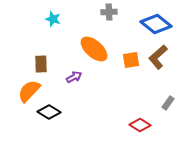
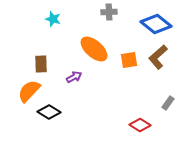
orange square: moved 2 px left
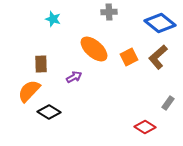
blue diamond: moved 4 px right, 1 px up
orange square: moved 3 px up; rotated 18 degrees counterclockwise
red diamond: moved 5 px right, 2 px down
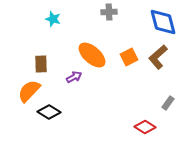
blue diamond: moved 3 px right, 1 px up; rotated 36 degrees clockwise
orange ellipse: moved 2 px left, 6 px down
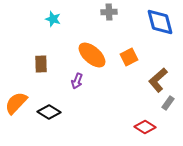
blue diamond: moved 3 px left
brown L-shape: moved 23 px down
purple arrow: moved 3 px right, 4 px down; rotated 140 degrees clockwise
orange semicircle: moved 13 px left, 12 px down
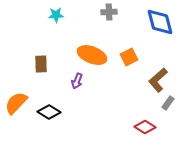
cyan star: moved 3 px right, 4 px up; rotated 21 degrees counterclockwise
orange ellipse: rotated 20 degrees counterclockwise
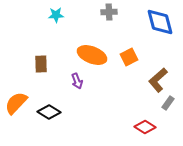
purple arrow: rotated 42 degrees counterclockwise
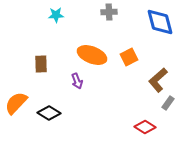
black diamond: moved 1 px down
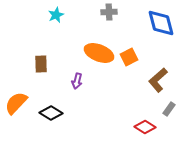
cyan star: rotated 21 degrees counterclockwise
blue diamond: moved 1 px right, 1 px down
orange ellipse: moved 7 px right, 2 px up
purple arrow: rotated 35 degrees clockwise
gray rectangle: moved 1 px right, 6 px down
black diamond: moved 2 px right
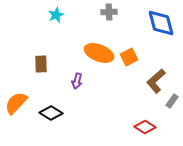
brown L-shape: moved 2 px left, 1 px down
gray rectangle: moved 3 px right, 8 px up
